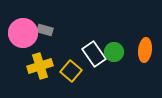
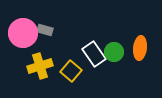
orange ellipse: moved 5 px left, 2 px up
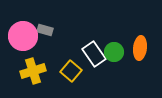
pink circle: moved 3 px down
yellow cross: moved 7 px left, 5 px down
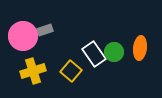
gray rectangle: rotated 35 degrees counterclockwise
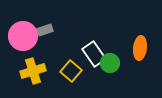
green circle: moved 4 px left, 11 px down
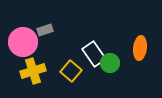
pink circle: moved 6 px down
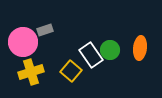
white rectangle: moved 3 px left, 1 px down
green circle: moved 13 px up
yellow cross: moved 2 px left, 1 px down
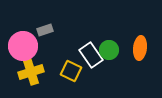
pink circle: moved 4 px down
green circle: moved 1 px left
yellow square: rotated 15 degrees counterclockwise
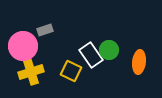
orange ellipse: moved 1 px left, 14 px down
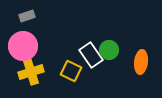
gray rectangle: moved 18 px left, 14 px up
orange ellipse: moved 2 px right
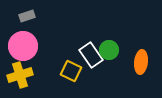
yellow cross: moved 11 px left, 3 px down
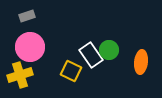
pink circle: moved 7 px right, 1 px down
